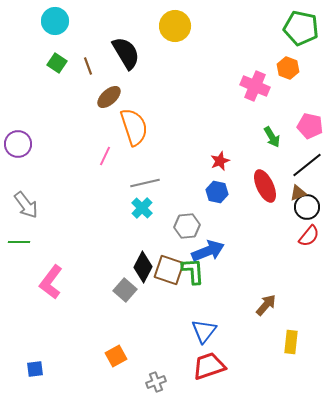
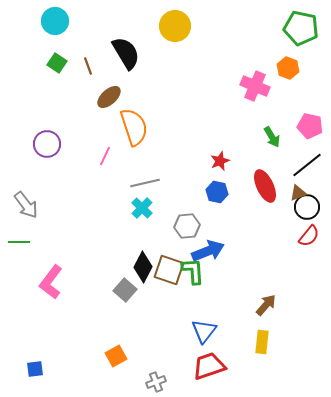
purple circle: moved 29 px right
yellow rectangle: moved 29 px left
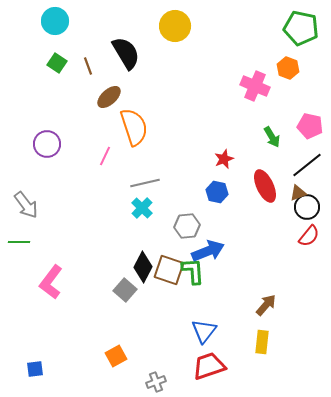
red star: moved 4 px right, 2 px up
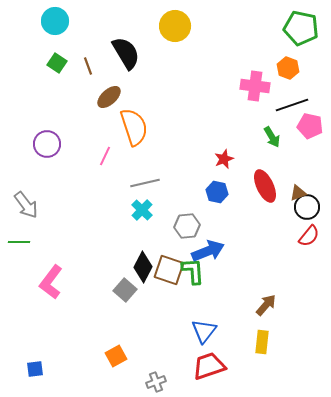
pink cross: rotated 16 degrees counterclockwise
black line: moved 15 px left, 60 px up; rotated 20 degrees clockwise
cyan cross: moved 2 px down
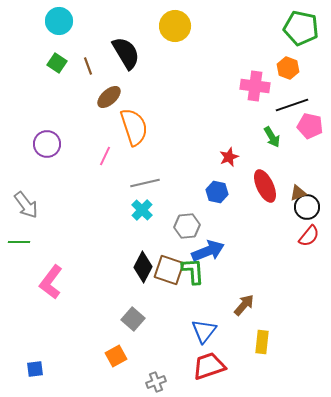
cyan circle: moved 4 px right
red star: moved 5 px right, 2 px up
gray square: moved 8 px right, 29 px down
brown arrow: moved 22 px left
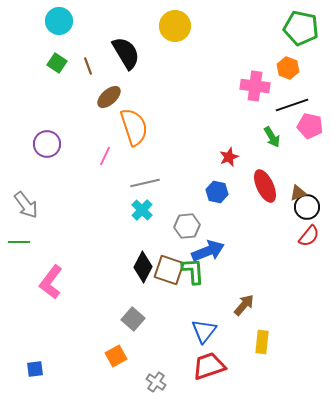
gray cross: rotated 36 degrees counterclockwise
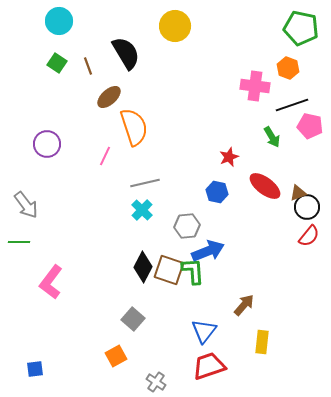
red ellipse: rotated 28 degrees counterclockwise
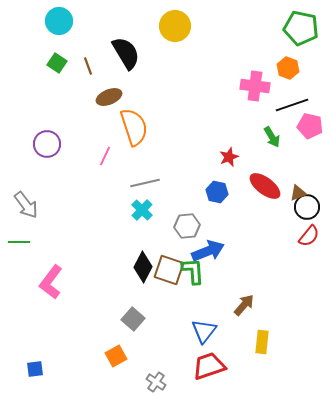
brown ellipse: rotated 20 degrees clockwise
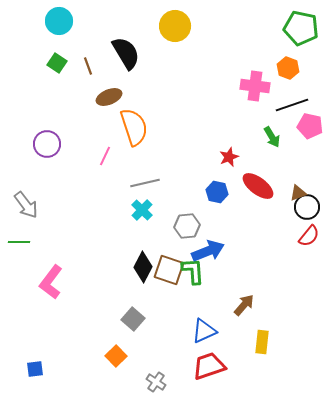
red ellipse: moved 7 px left
blue triangle: rotated 28 degrees clockwise
orange square: rotated 15 degrees counterclockwise
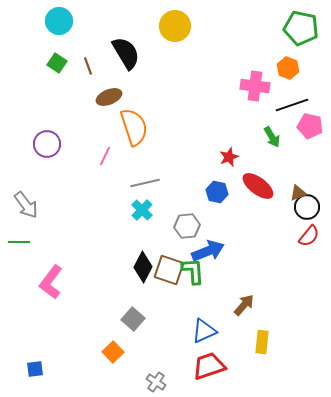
orange square: moved 3 px left, 4 px up
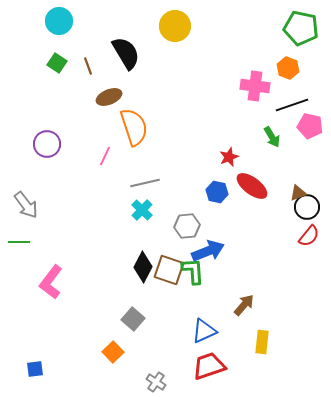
red ellipse: moved 6 px left
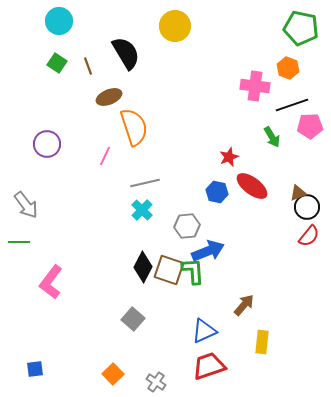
pink pentagon: rotated 15 degrees counterclockwise
orange square: moved 22 px down
